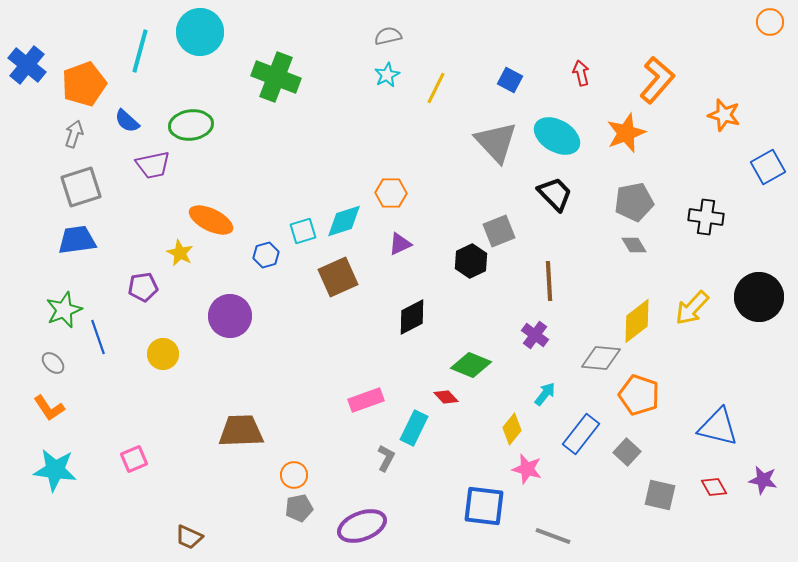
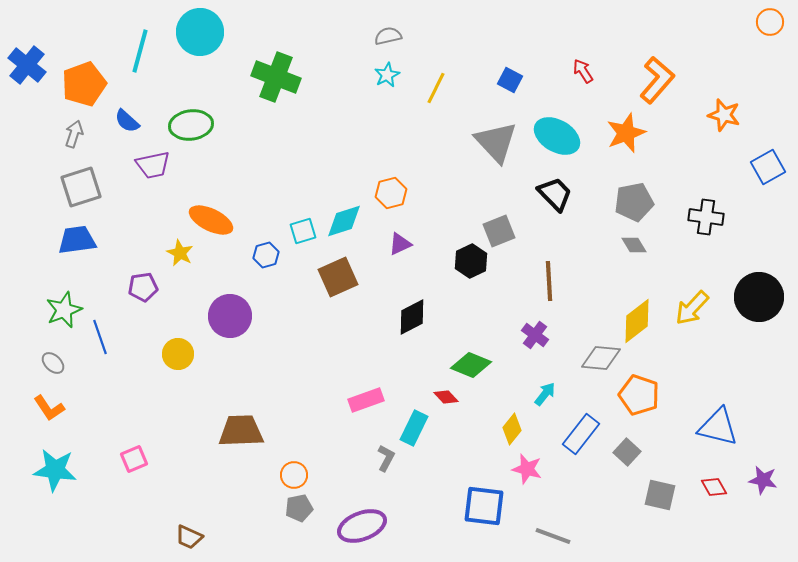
red arrow at (581, 73): moved 2 px right, 2 px up; rotated 20 degrees counterclockwise
orange hexagon at (391, 193): rotated 16 degrees counterclockwise
blue line at (98, 337): moved 2 px right
yellow circle at (163, 354): moved 15 px right
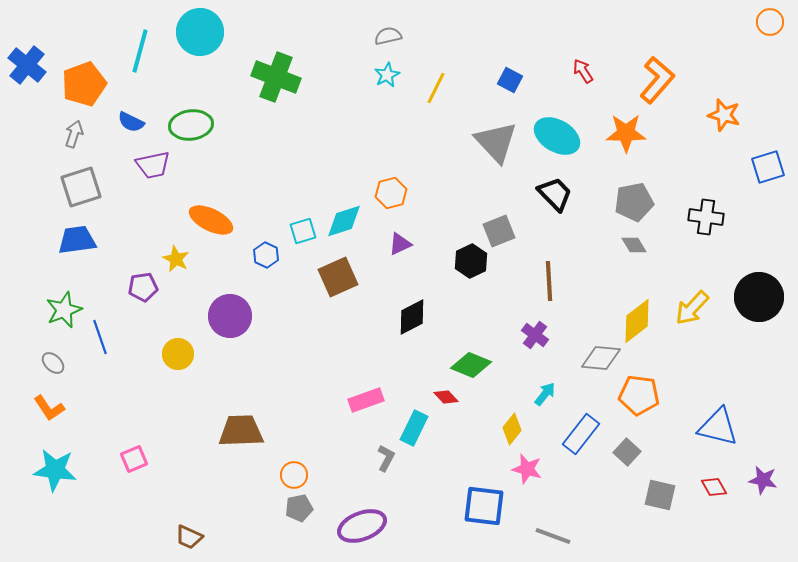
blue semicircle at (127, 121): moved 4 px right, 1 px down; rotated 16 degrees counterclockwise
orange star at (626, 133): rotated 21 degrees clockwise
blue square at (768, 167): rotated 12 degrees clockwise
yellow star at (180, 253): moved 4 px left, 6 px down
blue hexagon at (266, 255): rotated 20 degrees counterclockwise
orange pentagon at (639, 395): rotated 12 degrees counterclockwise
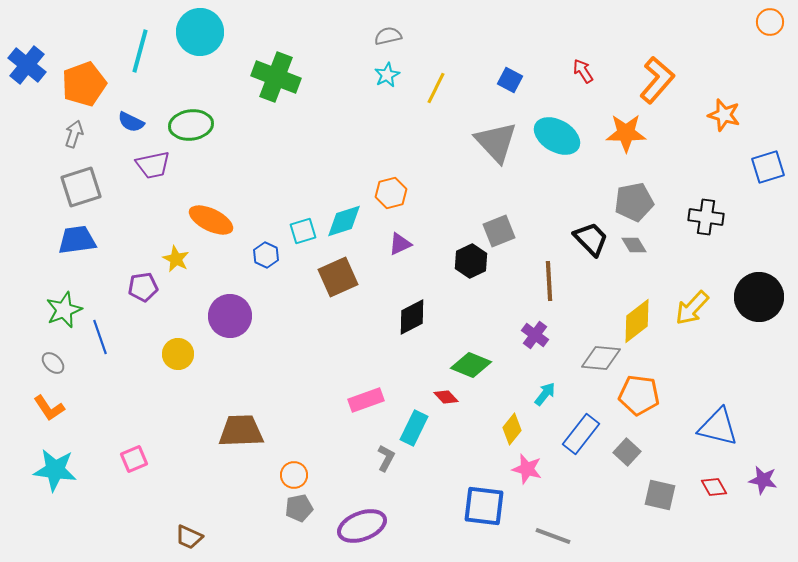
black trapezoid at (555, 194): moved 36 px right, 45 px down
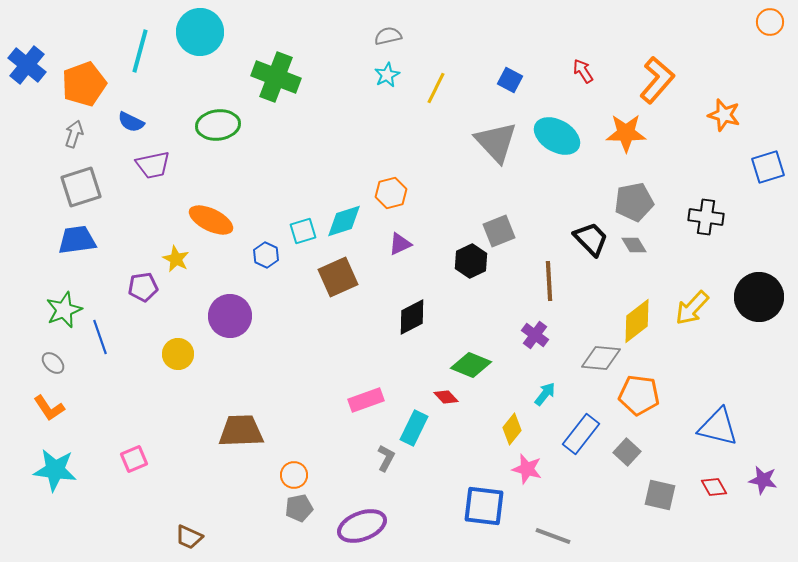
green ellipse at (191, 125): moved 27 px right
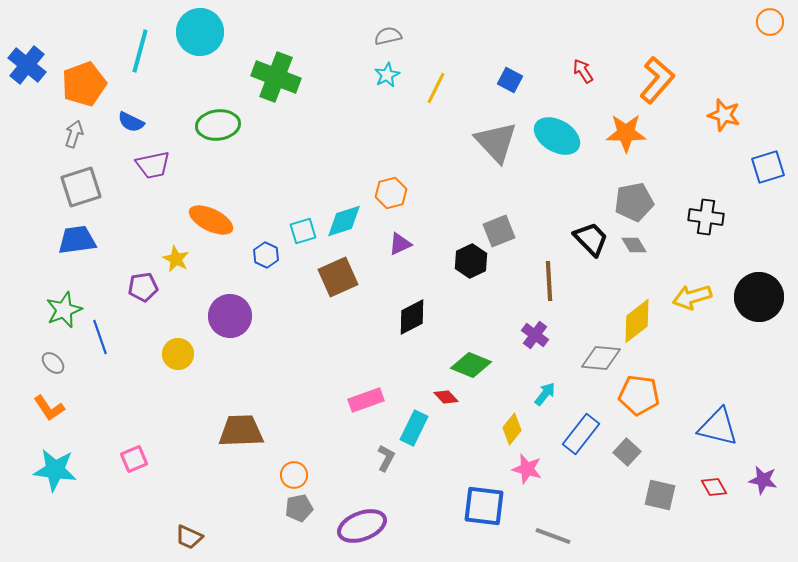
yellow arrow at (692, 308): moved 11 px up; rotated 30 degrees clockwise
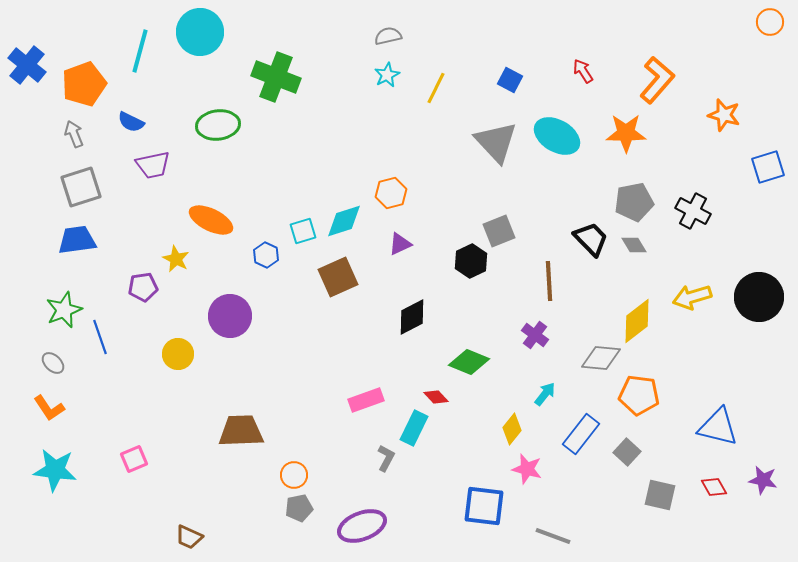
gray arrow at (74, 134): rotated 40 degrees counterclockwise
black cross at (706, 217): moved 13 px left, 6 px up; rotated 20 degrees clockwise
green diamond at (471, 365): moved 2 px left, 3 px up
red diamond at (446, 397): moved 10 px left
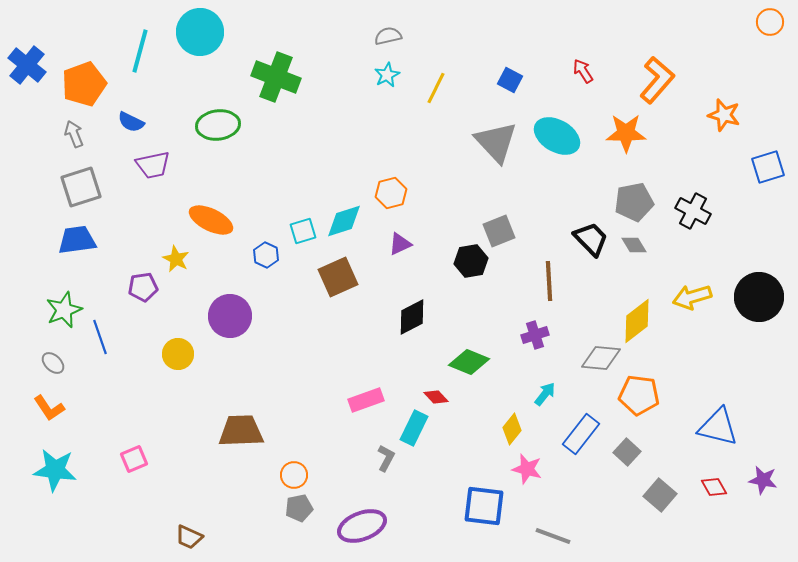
black hexagon at (471, 261): rotated 16 degrees clockwise
purple cross at (535, 335): rotated 36 degrees clockwise
gray square at (660, 495): rotated 28 degrees clockwise
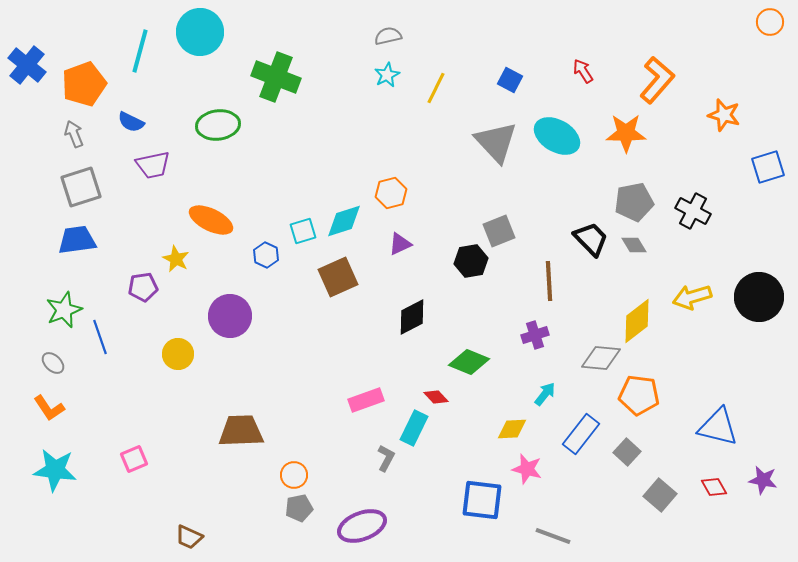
yellow diamond at (512, 429): rotated 48 degrees clockwise
blue square at (484, 506): moved 2 px left, 6 px up
